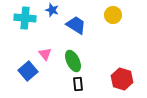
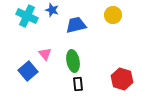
cyan cross: moved 2 px right, 2 px up; rotated 20 degrees clockwise
blue trapezoid: rotated 45 degrees counterclockwise
green ellipse: rotated 15 degrees clockwise
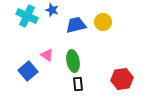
yellow circle: moved 10 px left, 7 px down
pink triangle: moved 2 px right, 1 px down; rotated 16 degrees counterclockwise
red hexagon: rotated 25 degrees counterclockwise
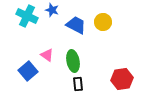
blue trapezoid: rotated 40 degrees clockwise
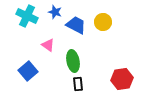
blue star: moved 3 px right, 2 px down
pink triangle: moved 1 px right, 10 px up
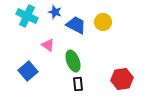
green ellipse: rotated 10 degrees counterclockwise
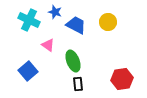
cyan cross: moved 2 px right, 4 px down
yellow circle: moved 5 px right
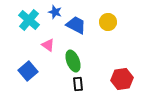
cyan cross: rotated 15 degrees clockwise
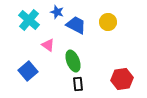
blue star: moved 2 px right
